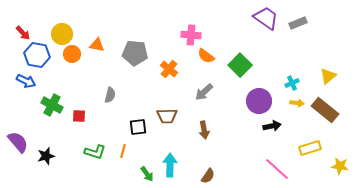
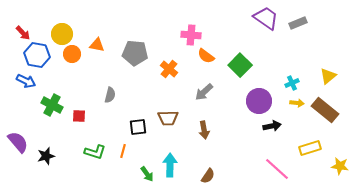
brown trapezoid: moved 1 px right, 2 px down
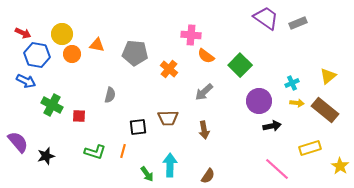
red arrow: rotated 21 degrees counterclockwise
yellow star: rotated 24 degrees clockwise
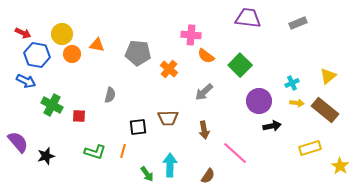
purple trapezoid: moved 18 px left; rotated 28 degrees counterclockwise
gray pentagon: moved 3 px right
pink line: moved 42 px left, 16 px up
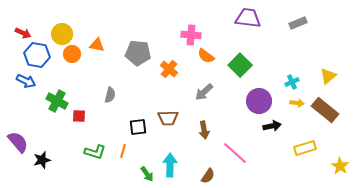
cyan cross: moved 1 px up
green cross: moved 5 px right, 4 px up
yellow rectangle: moved 5 px left
black star: moved 4 px left, 4 px down
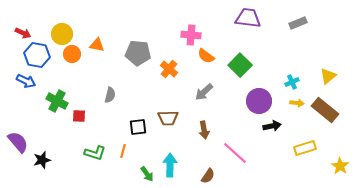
green L-shape: moved 1 px down
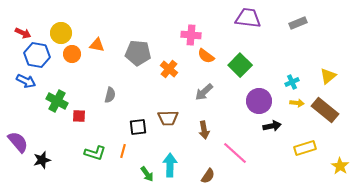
yellow circle: moved 1 px left, 1 px up
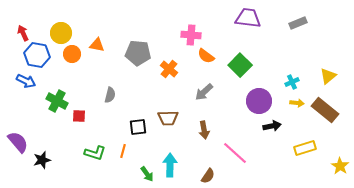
red arrow: rotated 140 degrees counterclockwise
